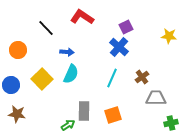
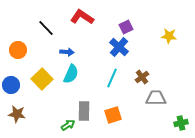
green cross: moved 10 px right
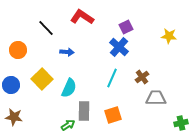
cyan semicircle: moved 2 px left, 14 px down
brown star: moved 3 px left, 3 px down
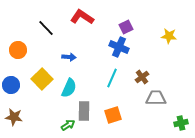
blue cross: rotated 18 degrees counterclockwise
blue arrow: moved 2 px right, 5 px down
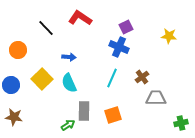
red L-shape: moved 2 px left, 1 px down
cyan semicircle: moved 5 px up; rotated 132 degrees clockwise
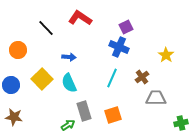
yellow star: moved 3 px left, 19 px down; rotated 28 degrees clockwise
gray rectangle: rotated 18 degrees counterclockwise
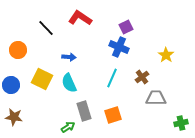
yellow square: rotated 20 degrees counterclockwise
green arrow: moved 2 px down
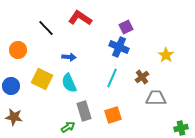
blue circle: moved 1 px down
green cross: moved 5 px down
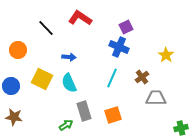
green arrow: moved 2 px left, 2 px up
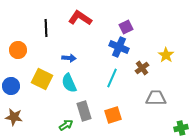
black line: rotated 42 degrees clockwise
blue arrow: moved 1 px down
brown cross: moved 9 px up
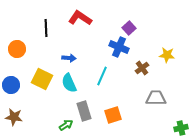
purple square: moved 3 px right, 1 px down; rotated 16 degrees counterclockwise
orange circle: moved 1 px left, 1 px up
yellow star: moved 1 px right; rotated 28 degrees counterclockwise
cyan line: moved 10 px left, 2 px up
blue circle: moved 1 px up
